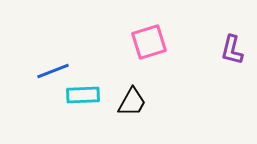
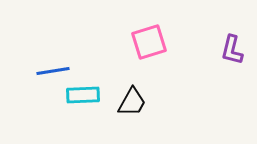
blue line: rotated 12 degrees clockwise
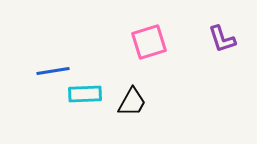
purple L-shape: moved 10 px left, 11 px up; rotated 32 degrees counterclockwise
cyan rectangle: moved 2 px right, 1 px up
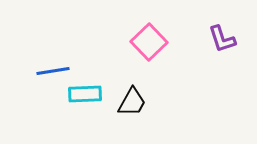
pink square: rotated 27 degrees counterclockwise
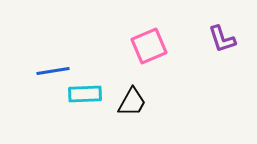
pink square: moved 4 px down; rotated 21 degrees clockwise
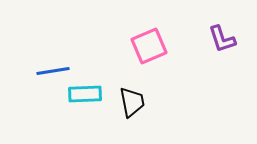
black trapezoid: rotated 40 degrees counterclockwise
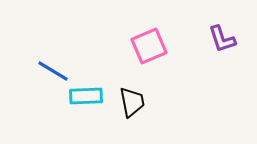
blue line: rotated 40 degrees clockwise
cyan rectangle: moved 1 px right, 2 px down
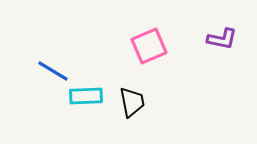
purple L-shape: rotated 60 degrees counterclockwise
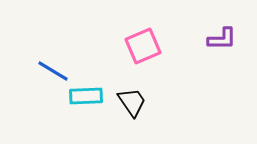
purple L-shape: rotated 12 degrees counterclockwise
pink square: moved 6 px left
black trapezoid: rotated 24 degrees counterclockwise
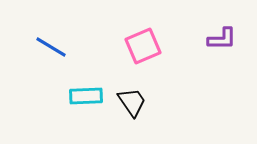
blue line: moved 2 px left, 24 px up
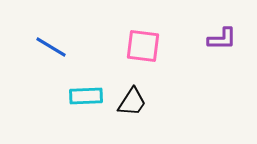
pink square: rotated 30 degrees clockwise
black trapezoid: rotated 68 degrees clockwise
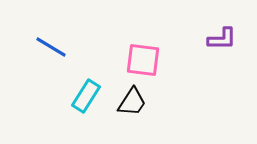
pink square: moved 14 px down
cyan rectangle: rotated 56 degrees counterclockwise
